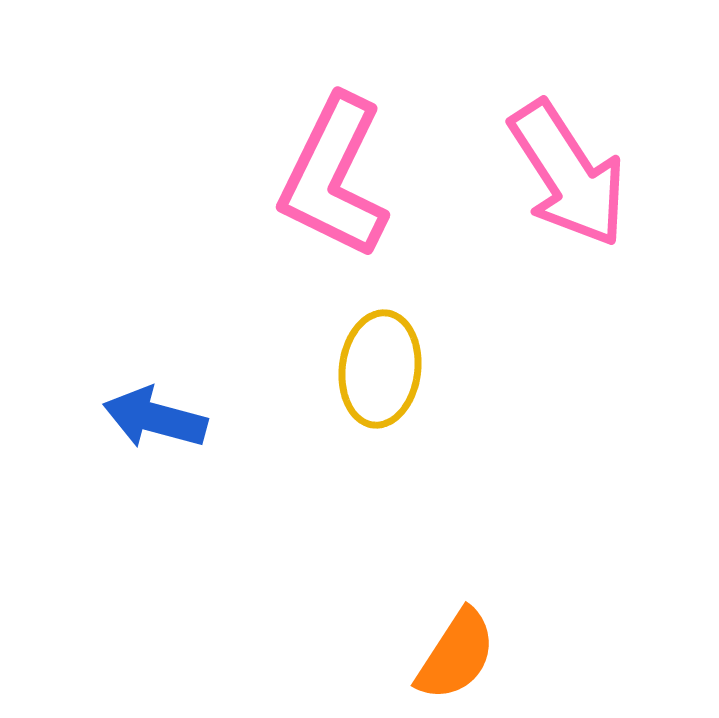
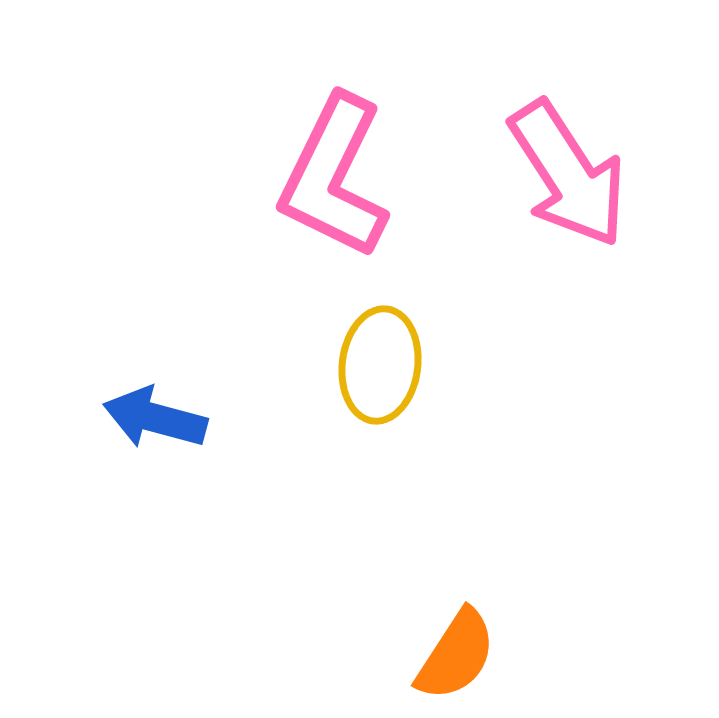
yellow ellipse: moved 4 px up
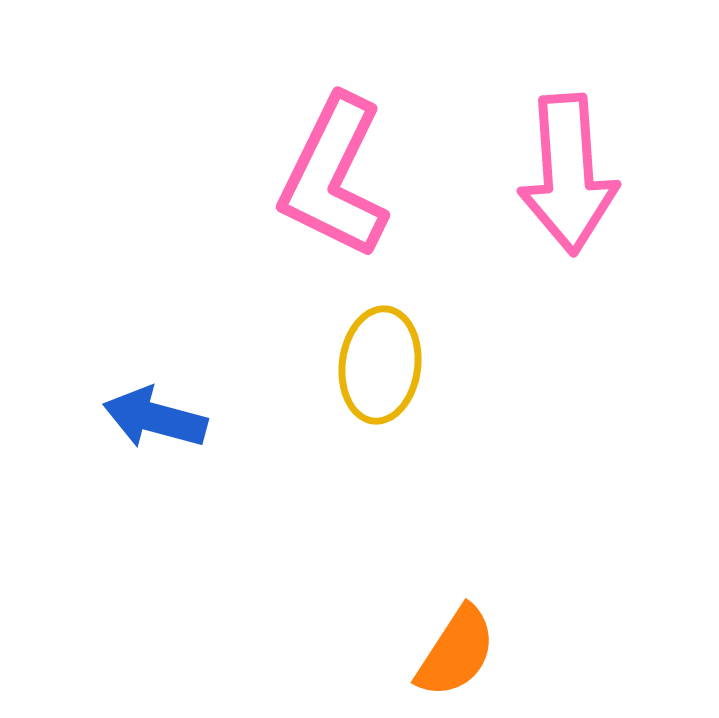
pink arrow: rotated 29 degrees clockwise
orange semicircle: moved 3 px up
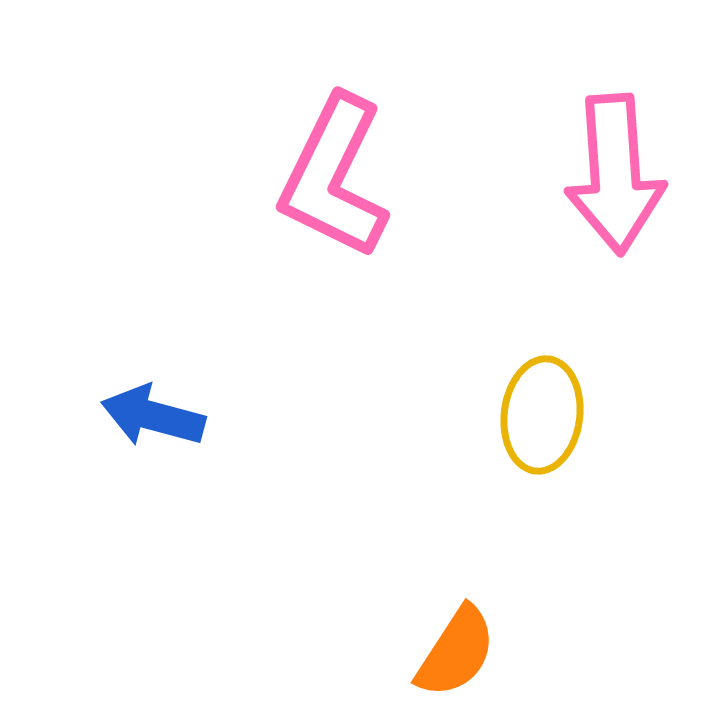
pink arrow: moved 47 px right
yellow ellipse: moved 162 px right, 50 px down
blue arrow: moved 2 px left, 2 px up
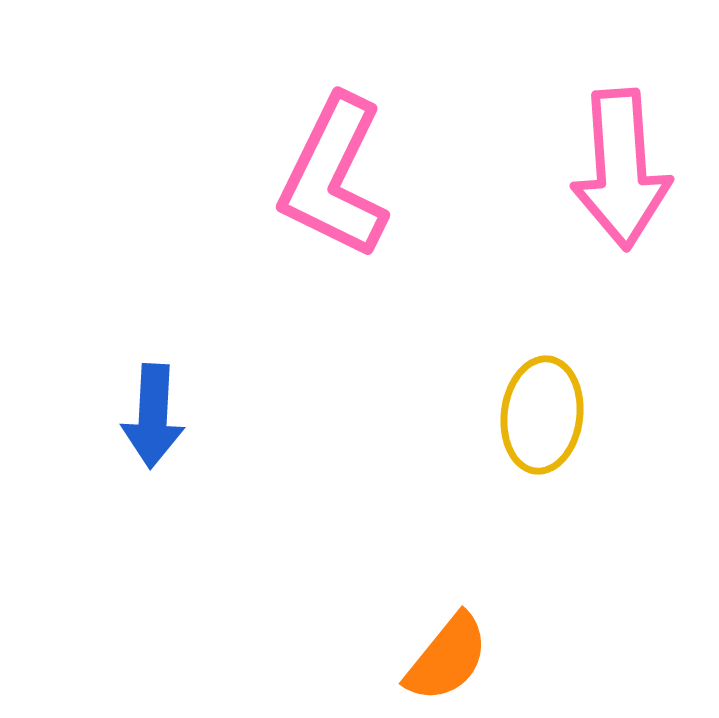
pink arrow: moved 6 px right, 5 px up
blue arrow: rotated 102 degrees counterclockwise
orange semicircle: moved 9 px left, 6 px down; rotated 6 degrees clockwise
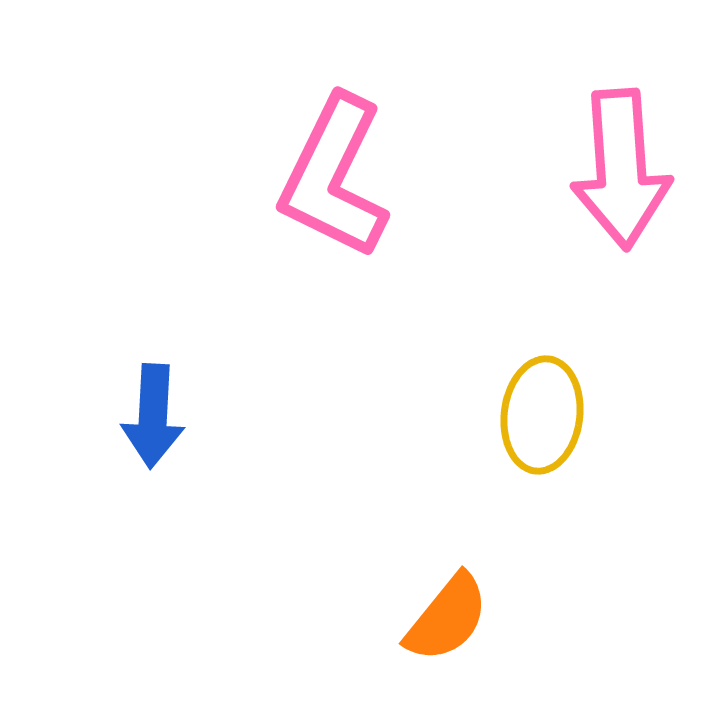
orange semicircle: moved 40 px up
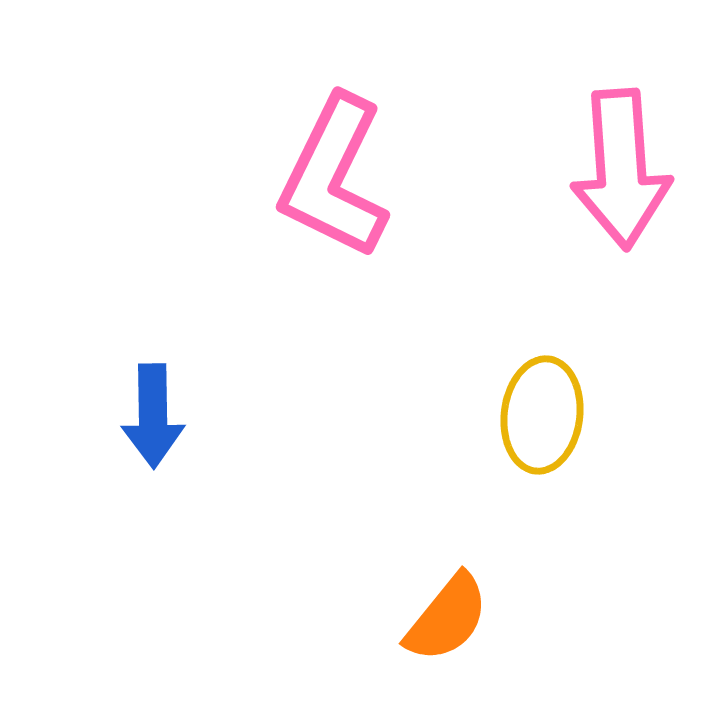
blue arrow: rotated 4 degrees counterclockwise
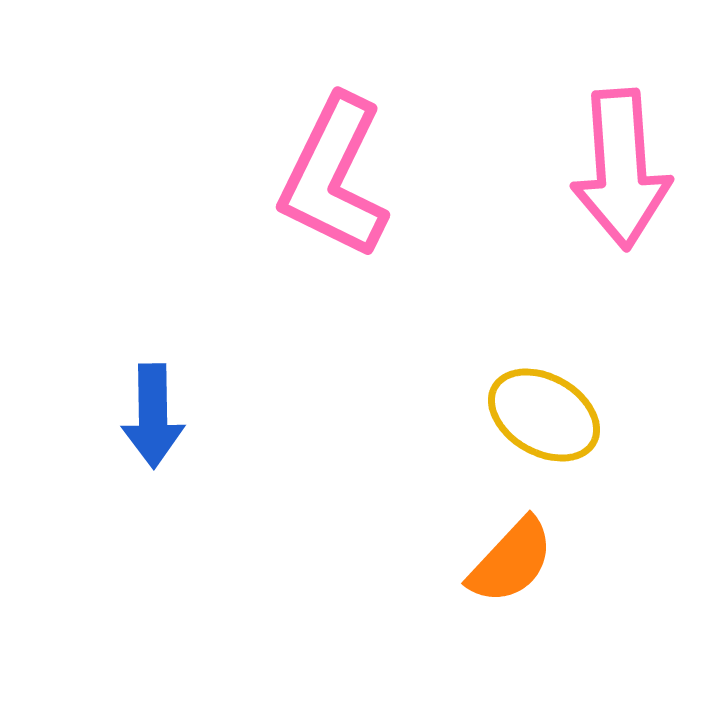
yellow ellipse: moved 2 px right; rotated 67 degrees counterclockwise
orange semicircle: moved 64 px right, 57 px up; rotated 4 degrees clockwise
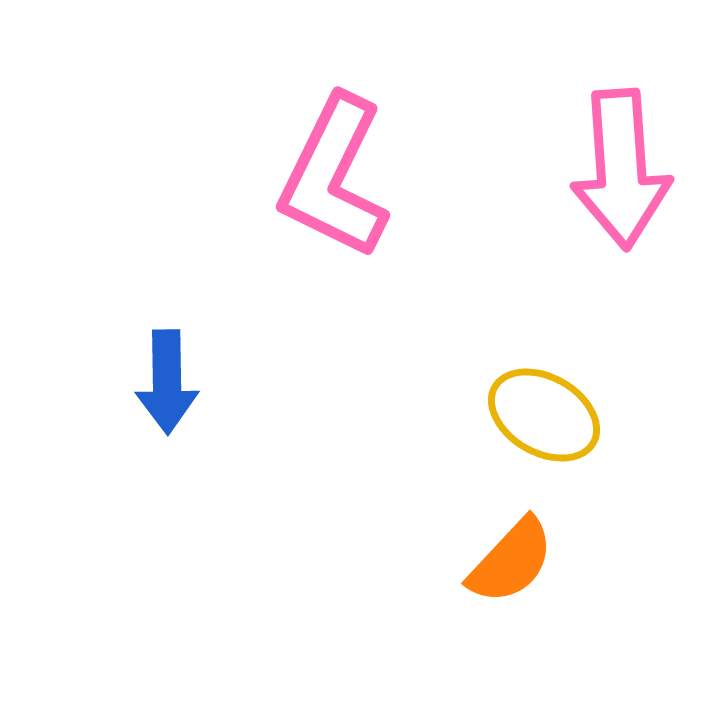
blue arrow: moved 14 px right, 34 px up
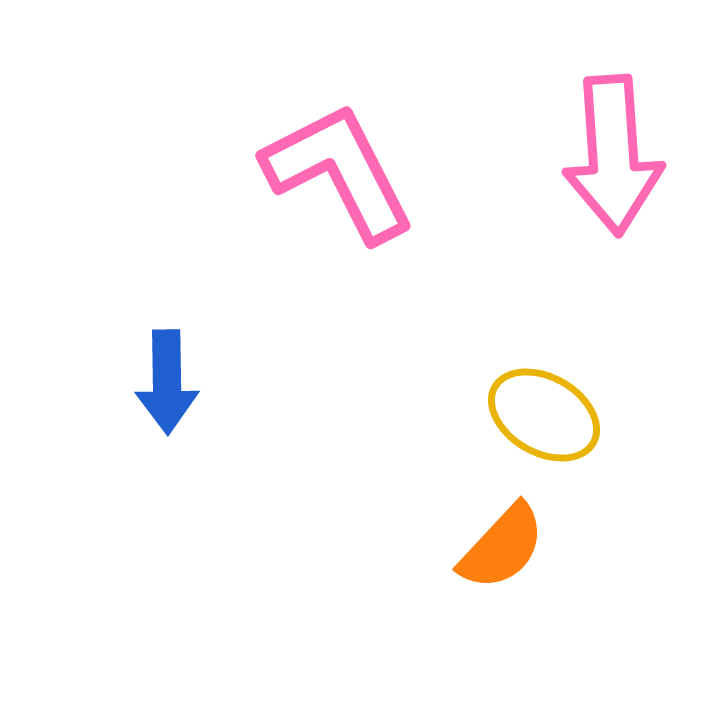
pink arrow: moved 8 px left, 14 px up
pink L-shape: moved 5 px right, 5 px up; rotated 127 degrees clockwise
orange semicircle: moved 9 px left, 14 px up
